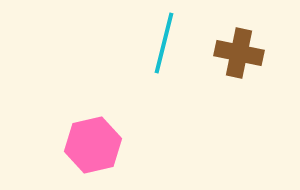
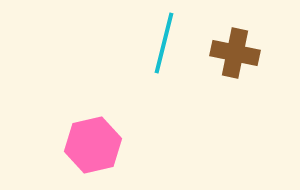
brown cross: moved 4 px left
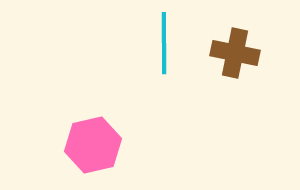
cyan line: rotated 14 degrees counterclockwise
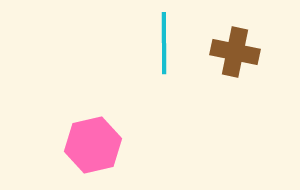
brown cross: moved 1 px up
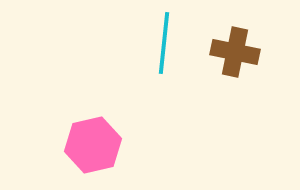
cyan line: rotated 6 degrees clockwise
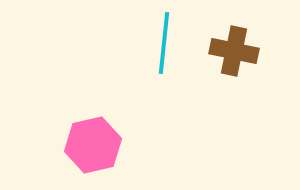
brown cross: moved 1 px left, 1 px up
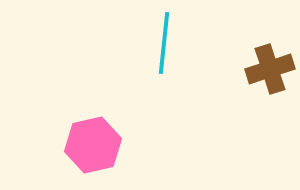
brown cross: moved 36 px right, 18 px down; rotated 30 degrees counterclockwise
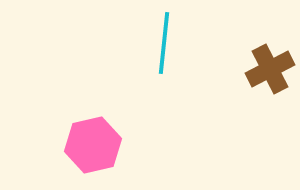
brown cross: rotated 9 degrees counterclockwise
